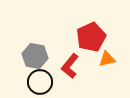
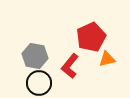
black circle: moved 1 px left, 1 px down
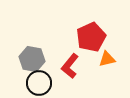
gray hexagon: moved 3 px left, 3 px down
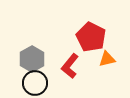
red pentagon: rotated 20 degrees counterclockwise
gray hexagon: rotated 20 degrees clockwise
black circle: moved 4 px left
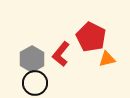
red L-shape: moved 9 px left, 12 px up
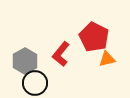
red pentagon: moved 3 px right
gray hexagon: moved 7 px left, 2 px down
